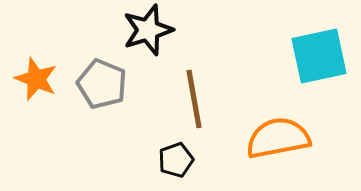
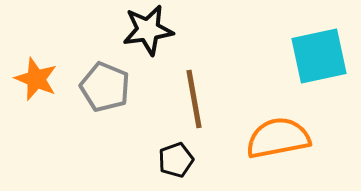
black star: rotated 9 degrees clockwise
gray pentagon: moved 3 px right, 3 px down
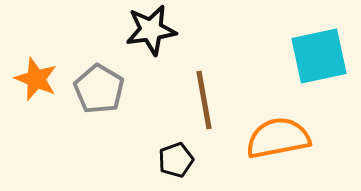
black star: moved 3 px right
gray pentagon: moved 6 px left, 2 px down; rotated 9 degrees clockwise
brown line: moved 10 px right, 1 px down
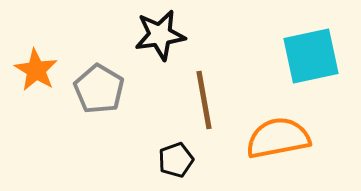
black star: moved 9 px right, 5 px down
cyan square: moved 8 px left
orange star: moved 9 px up; rotated 9 degrees clockwise
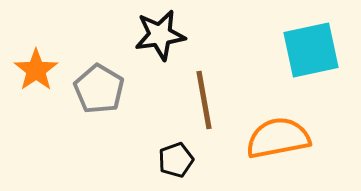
cyan square: moved 6 px up
orange star: rotated 6 degrees clockwise
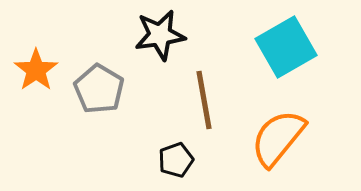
cyan square: moved 25 px left, 3 px up; rotated 18 degrees counterclockwise
orange semicircle: rotated 40 degrees counterclockwise
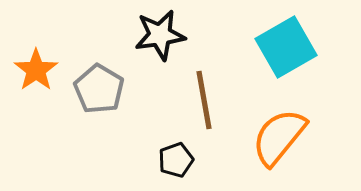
orange semicircle: moved 1 px right, 1 px up
